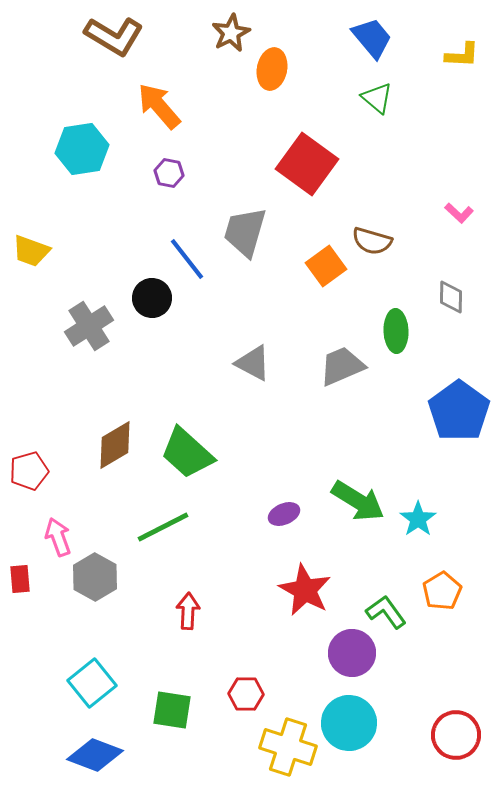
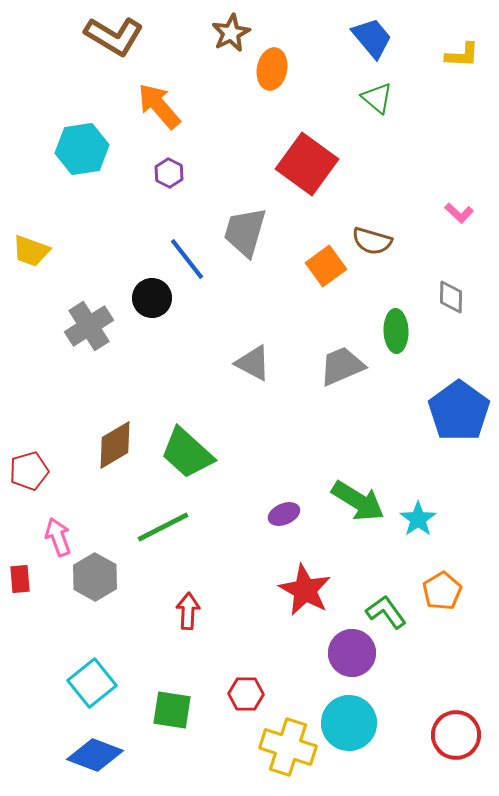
purple hexagon at (169, 173): rotated 16 degrees clockwise
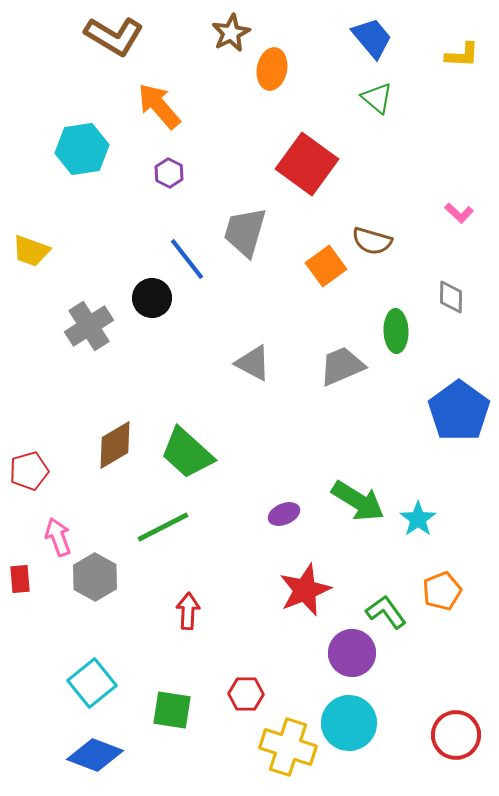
red star at (305, 590): rotated 22 degrees clockwise
orange pentagon at (442, 591): rotated 9 degrees clockwise
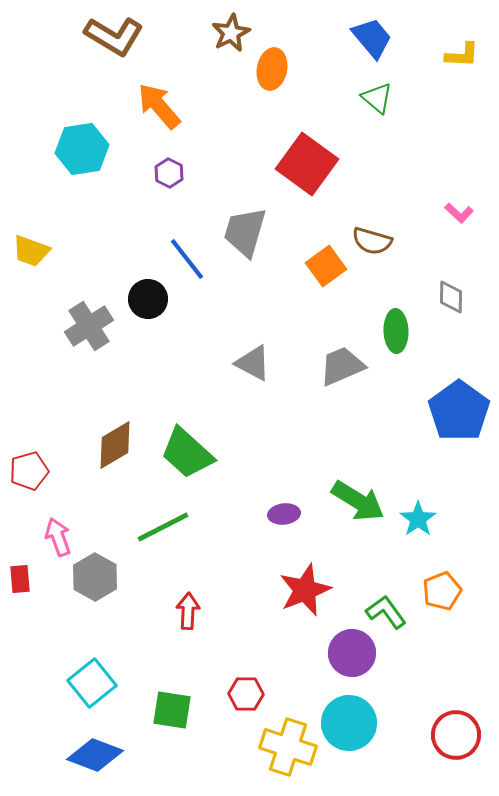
black circle at (152, 298): moved 4 px left, 1 px down
purple ellipse at (284, 514): rotated 16 degrees clockwise
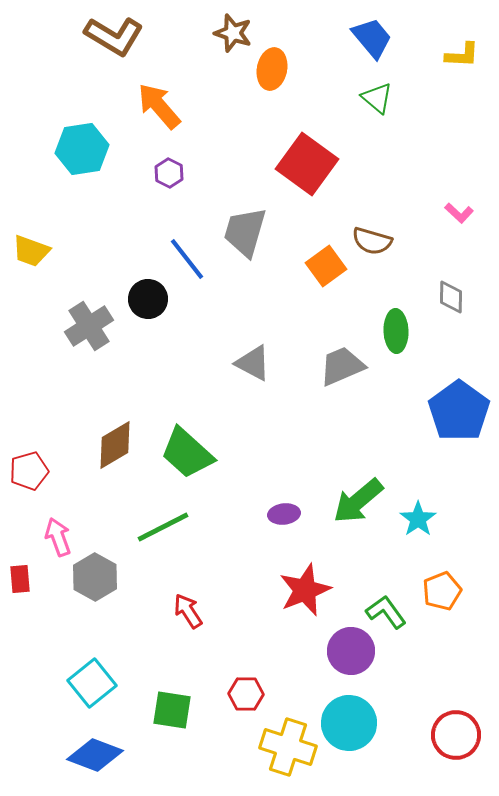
brown star at (231, 33): moved 2 px right; rotated 27 degrees counterclockwise
green arrow at (358, 501): rotated 108 degrees clockwise
red arrow at (188, 611): rotated 36 degrees counterclockwise
purple circle at (352, 653): moved 1 px left, 2 px up
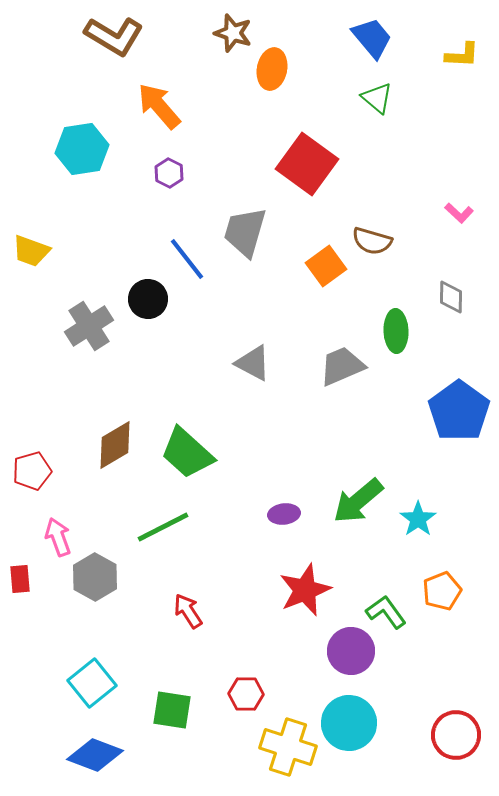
red pentagon at (29, 471): moved 3 px right
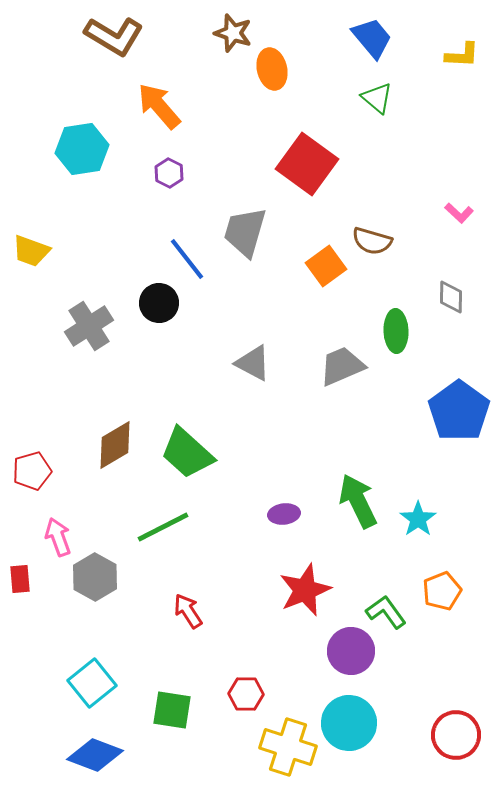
orange ellipse at (272, 69): rotated 24 degrees counterclockwise
black circle at (148, 299): moved 11 px right, 4 px down
green arrow at (358, 501): rotated 104 degrees clockwise
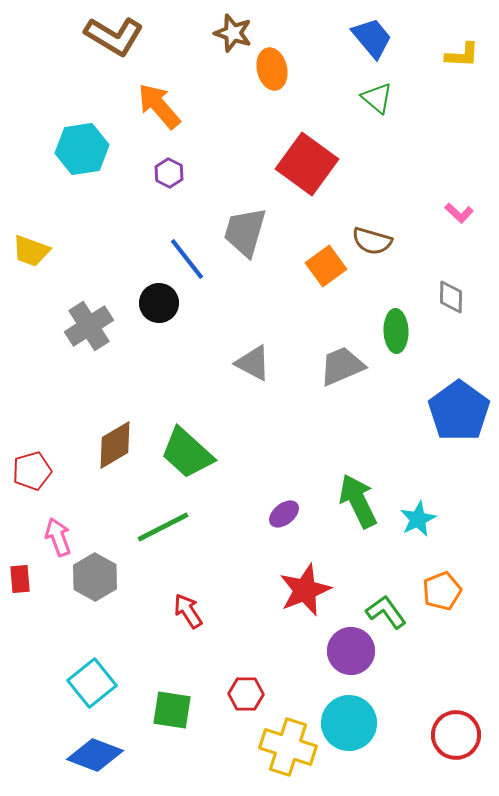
purple ellipse at (284, 514): rotated 32 degrees counterclockwise
cyan star at (418, 519): rotated 9 degrees clockwise
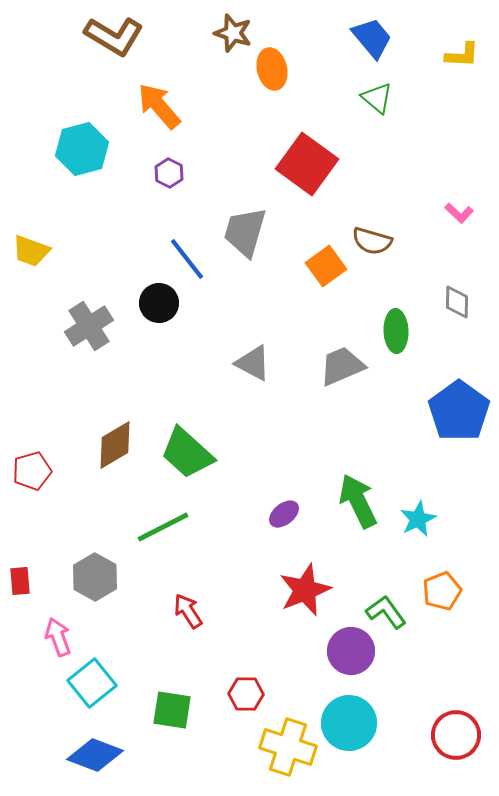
cyan hexagon at (82, 149): rotated 6 degrees counterclockwise
gray diamond at (451, 297): moved 6 px right, 5 px down
pink arrow at (58, 537): moved 100 px down
red rectangle at (20, 579): moved 2 px down
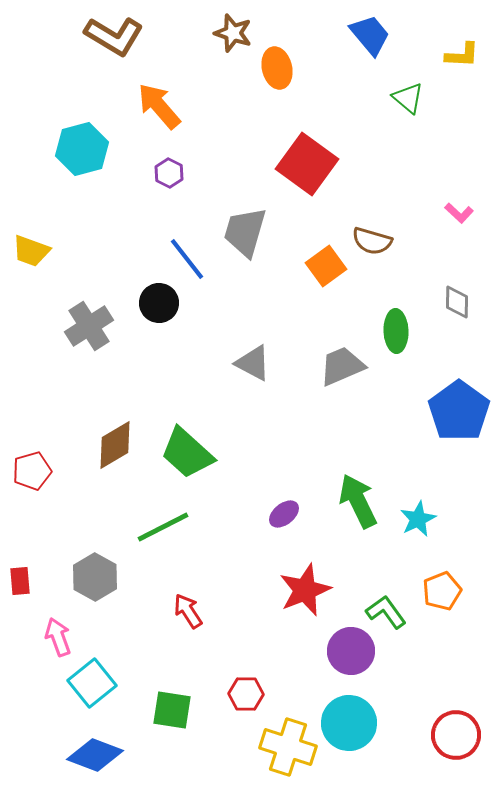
blue trapezoid at (372, 38): moved 2 px left, 3 px up
orange ellipse at (272, 69): moved 5 px right, 1 px up
green triangle at (377, 98): moved 31 px right
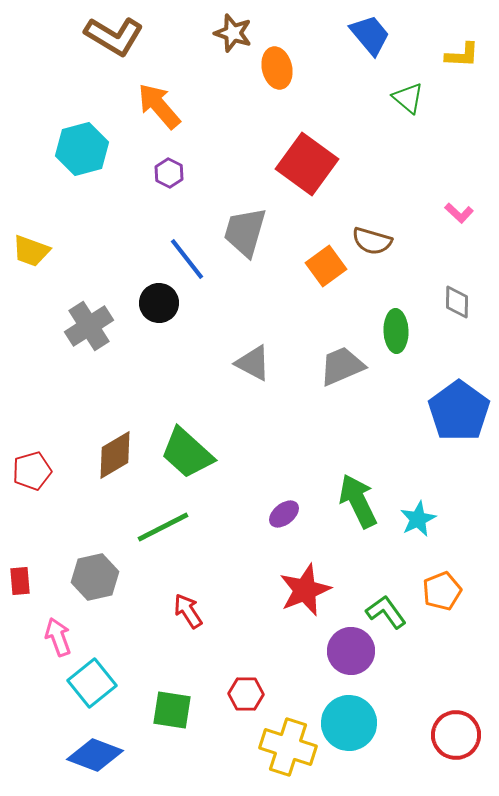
brown diamond at (115, 445): moved 10 px down
gray hexagon at (95, 577): rotated 18 degrees clockwise
